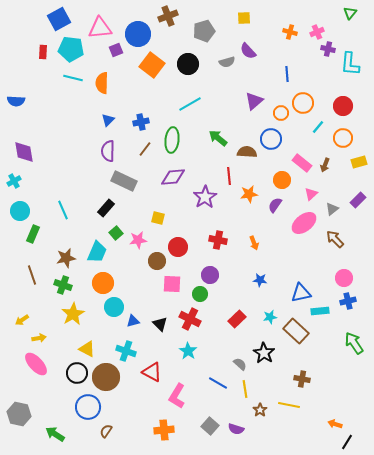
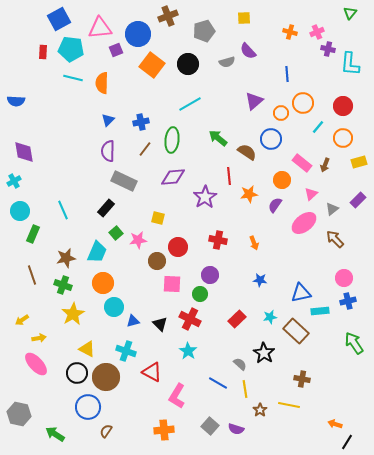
brown semicircle at (247, 152): rotated 30 degrees clockwise
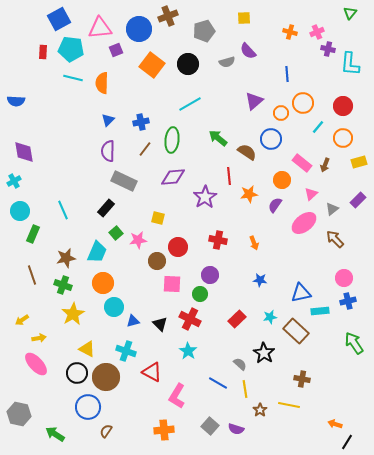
blue circle at (138, 34): moved 1 px right, 5 px up
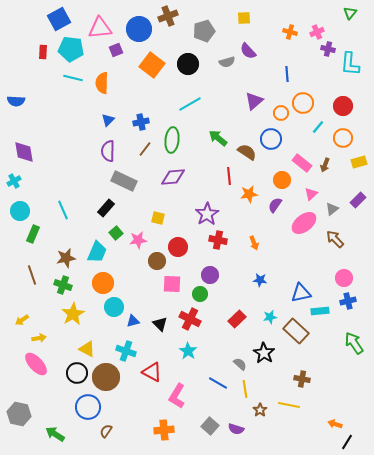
purple star at (205, 197): moved 2 px right, 17 px down
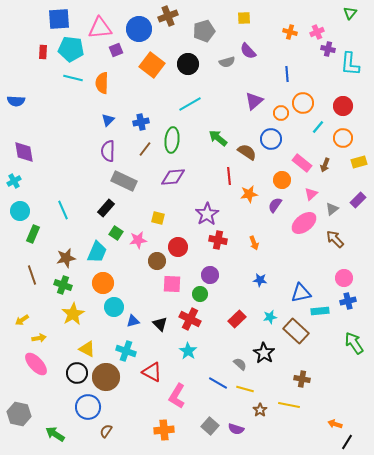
blue square at (59, 19): rotated 25 degrees clockwise
green square at (116, 233): rotated 16 degrees counterclockwise
yellow line at (245, 389): rotated 66 degrees counterclockwise
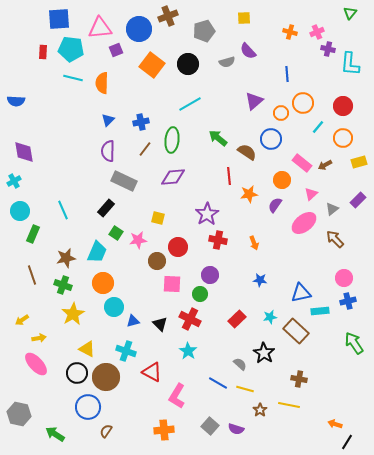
brown arrow at (325, 165): rotated 40 degrees clockwise
brown cross at (302, 379): moved 3 px left
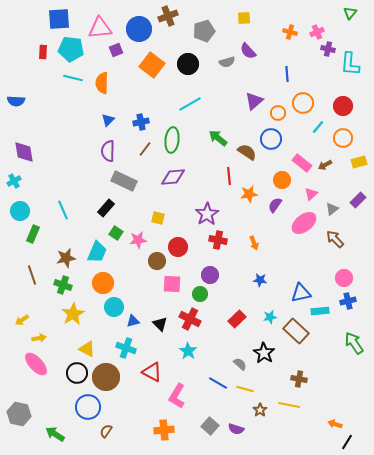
orange circle at (281, 113): moved 3 px left
cyan cross at (126, 351): moved 3 px up
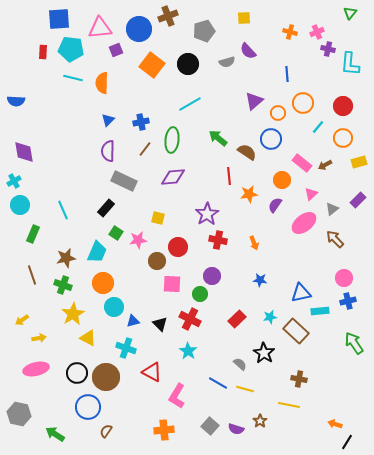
cyan circle at (20, 211): moved 6 px up
purple circle at (210, 275): moved 2 px right, 1 px down
yellow triangle at (87, 349): moved 1 px right, 11 px up
pink ellipse at (36, 364): moved 5 px down; rotated 60 degrees counterclockwise
brown star at (260, 410): moved 11 px down
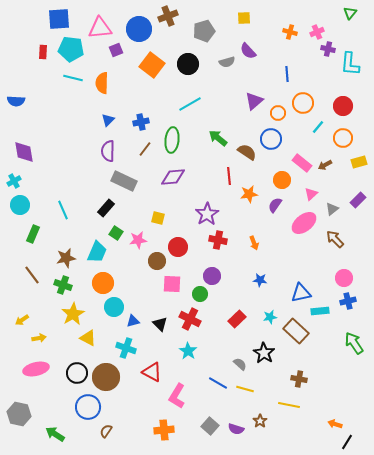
brown line at (32, 275): rotated 18 degrees counterclockwise
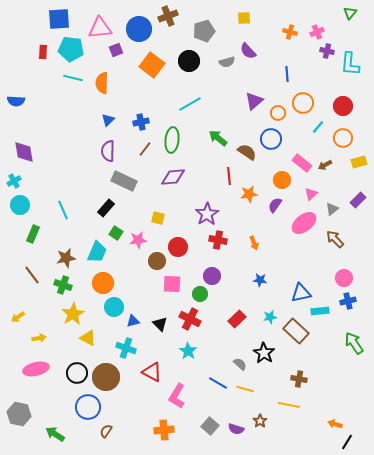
purple cross at (328, 49): moved 1 px left, 2 px down
black circle at (188, 64): moved 1 px right, 3 px up
yellow arrow at (22, 320): moved 4 px left, 3 px up
